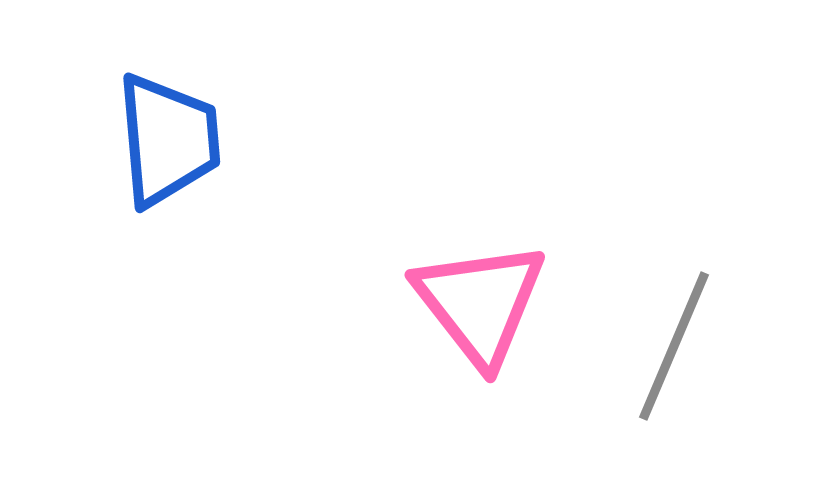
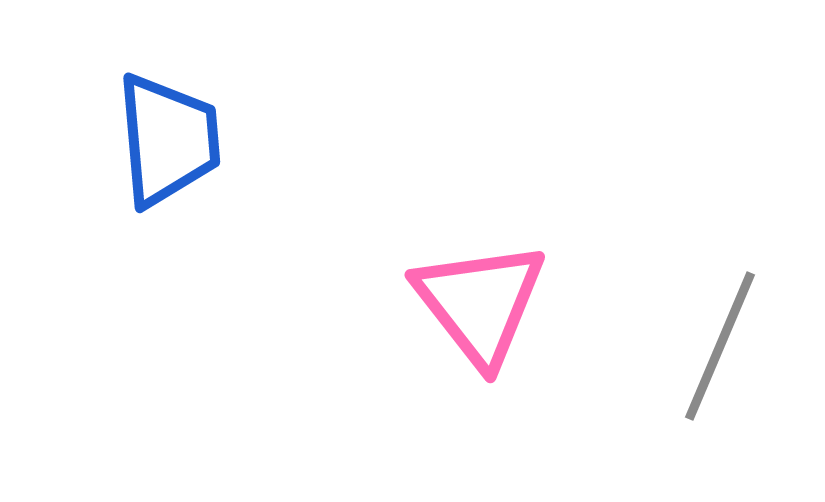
gray line: moved 46 px right
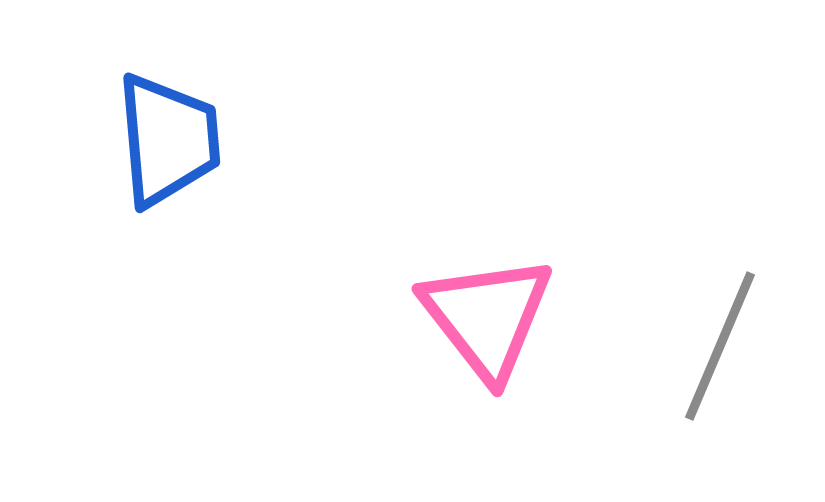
pink triangle: moved 7 px right, 14 px down
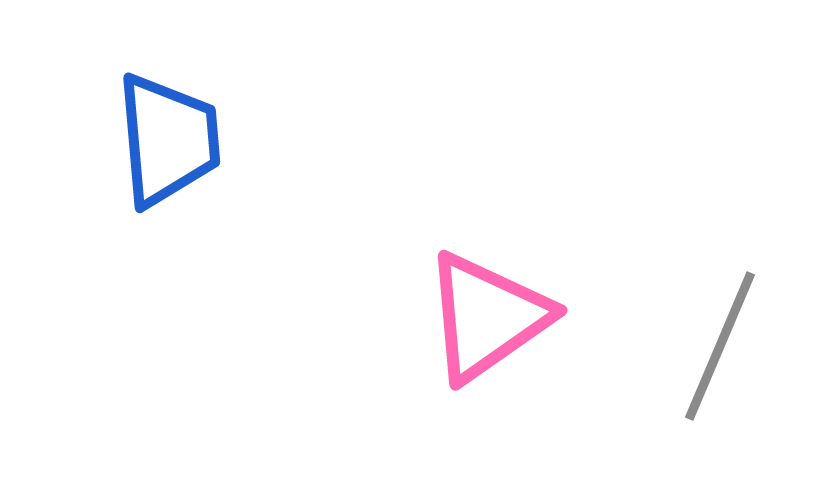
pink triangle: rotated 33 degrees clockwise
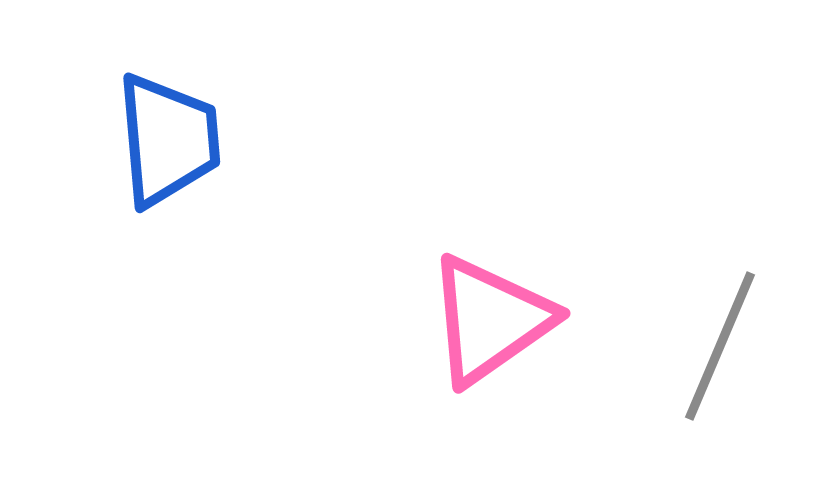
pink triangle: moved 3 px right, 3 px down
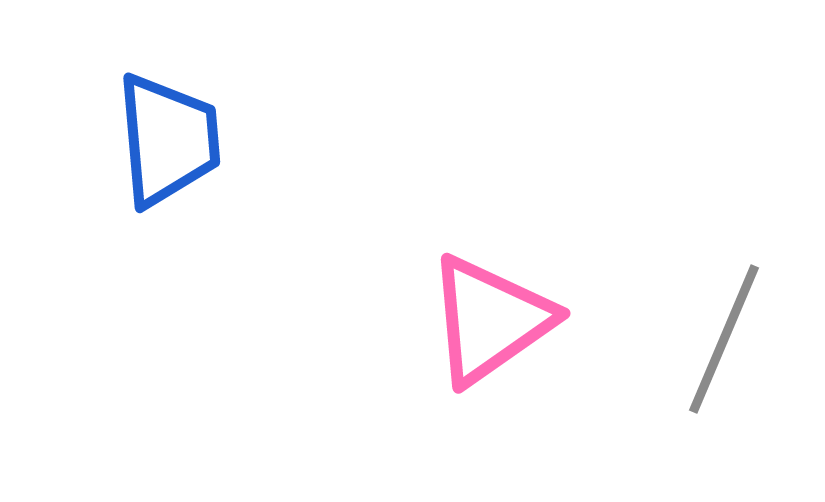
gray line: moved 4 px right, 7 px up
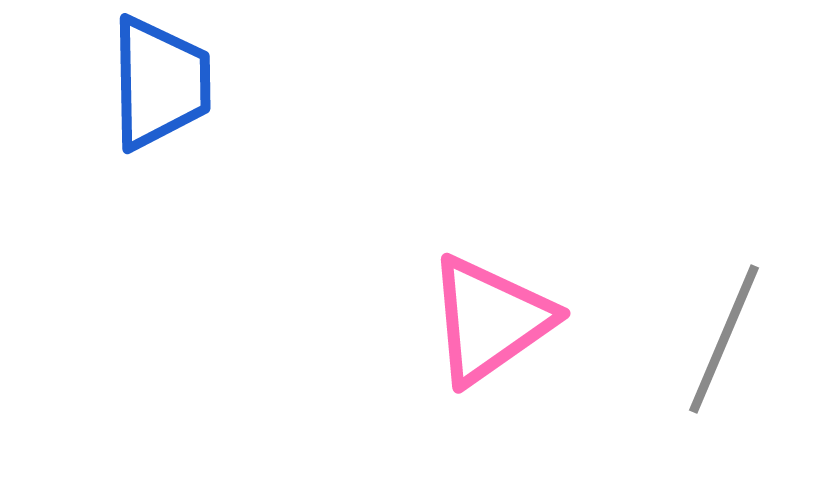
blue trapezoid: moved 8 px left, 57 px up; rotated 4 degrees clockwise
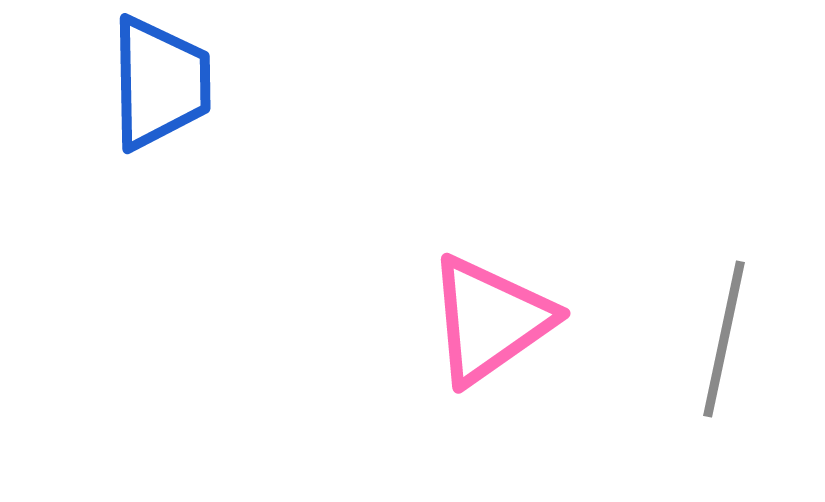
gray line: rotated 11 degrees counterclockwise
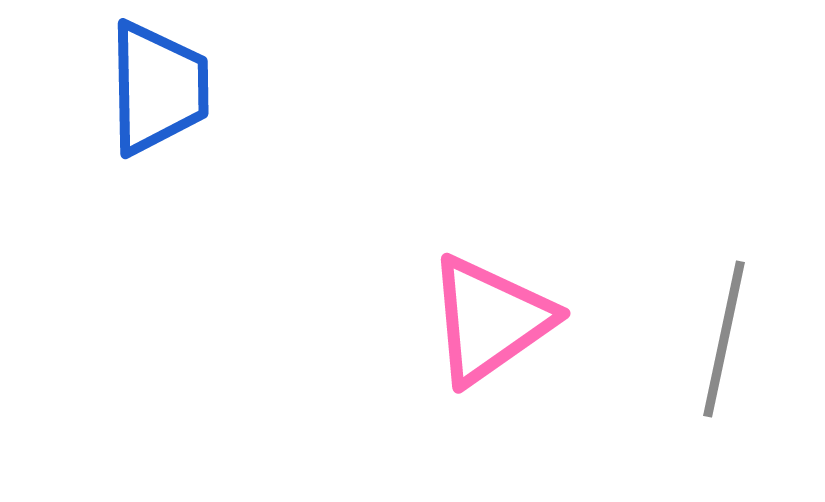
blue trapezoid: moved 2 px left, 5 px down
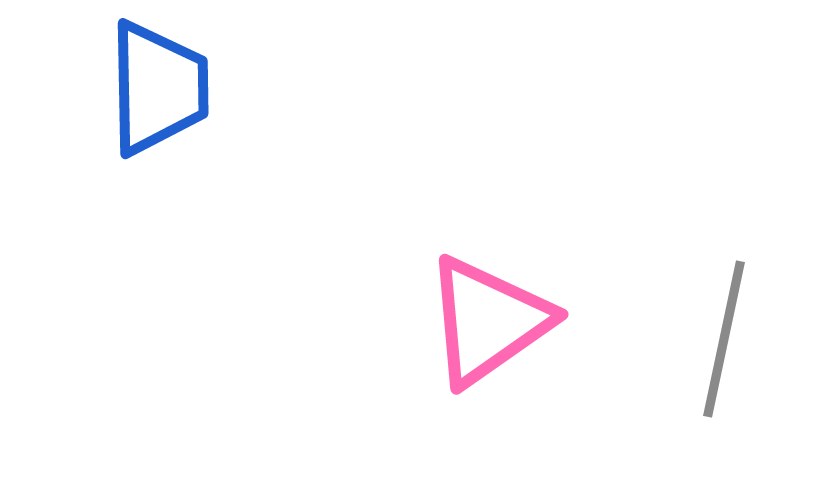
pink triangle: moved 2 px left, 1 px down
